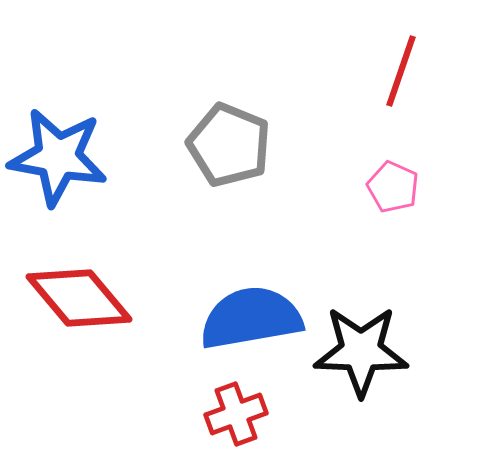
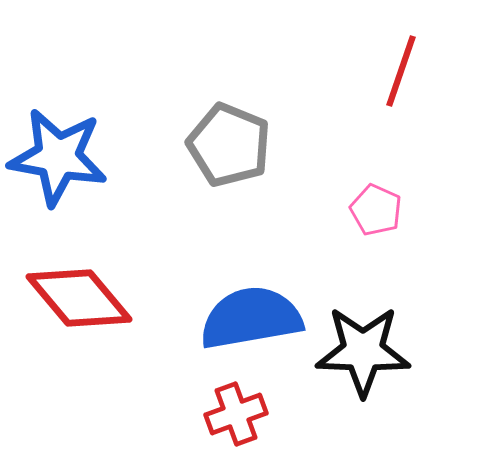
pink pentagon: moved 17 px left, 23 px down
black star: moved 2 px right
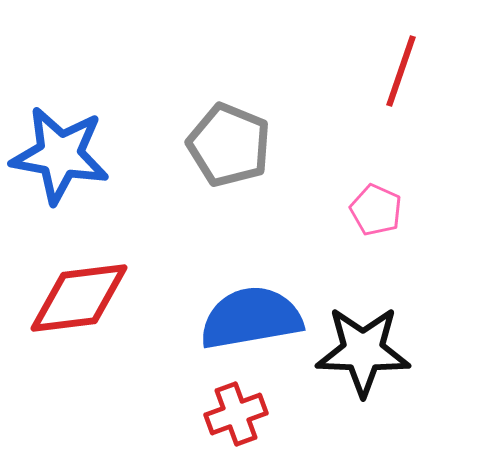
blue star: moved 2 px right, 2 px up
red diamond: rotated 57 degrees counterclockwise
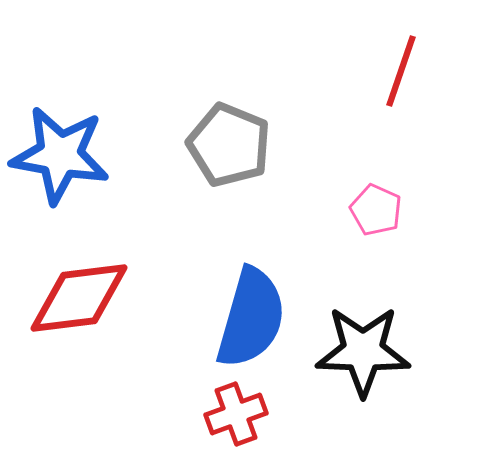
blue semicircle: rotated 116 degrees clockwise
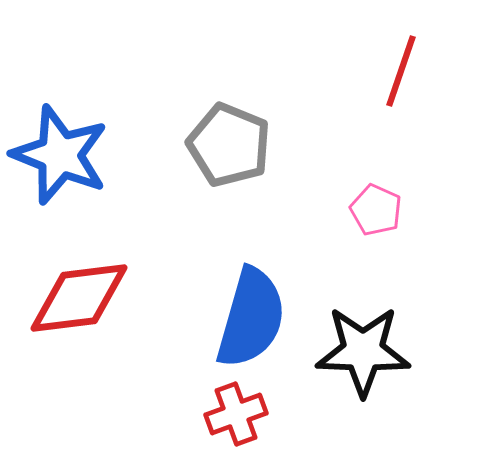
blue star: rotated 12 degrees clockwise
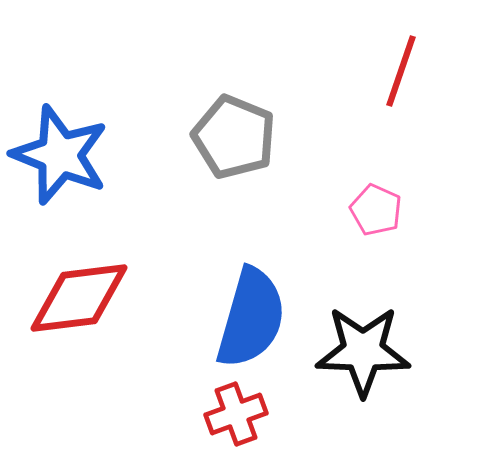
gray pentagon: moved 5 px right, 8 px up
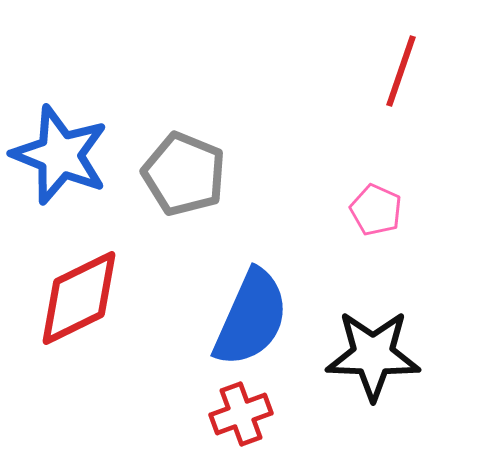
gray pentagon: moved 50 px left, 37 px down
red diamond: rotated 19 degrees counterclockwise
blue semicircle: rotated 8 degrees clockwise
black star: moved 10 px right, 4 px down
red cross: moved 5 px right
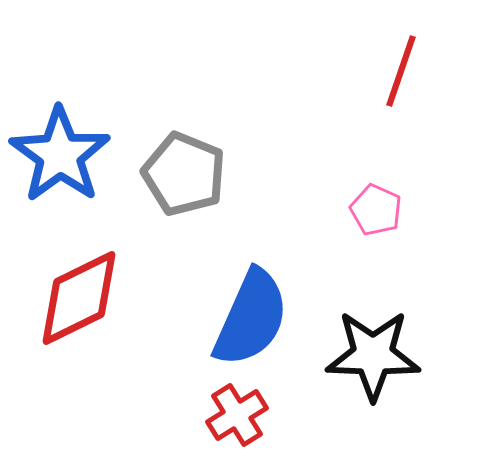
blue star: rotated 14 degrees clockwise
red cross: moved 4 px left, 1 px down; rotated 12 degrees counterclockwise
